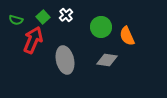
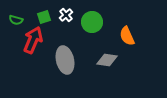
green square: moved 1 px right; rotated 24 degrees clockwise
green circle: moved 9 px left, 5 px up
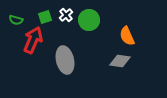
green square: moved 1 px right
green circle: moved 3 px left, 2 px up
gray diamond: moved 13 px right, 1 px down
